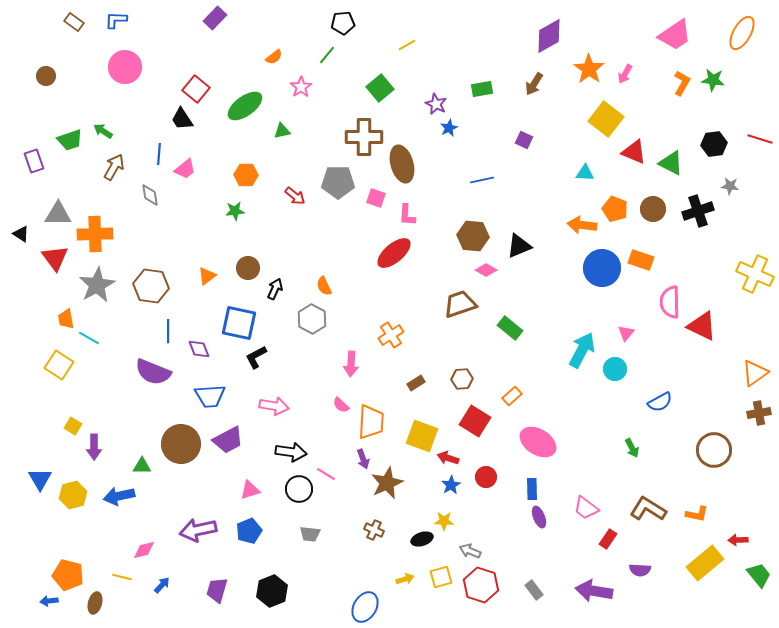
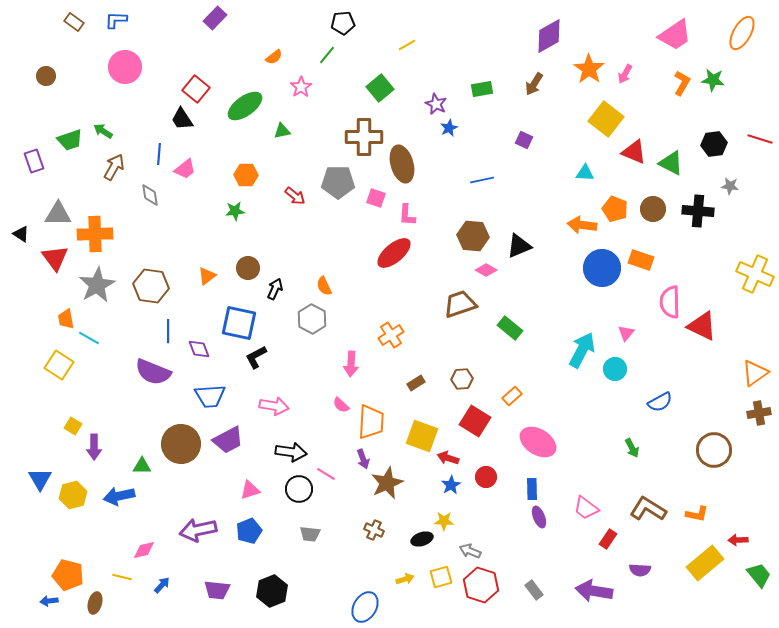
black cross at (698, 211): rotated 24 degrees clockwise
purple trapezoid at (217, 590): rotated 100 degrees counterclockwise
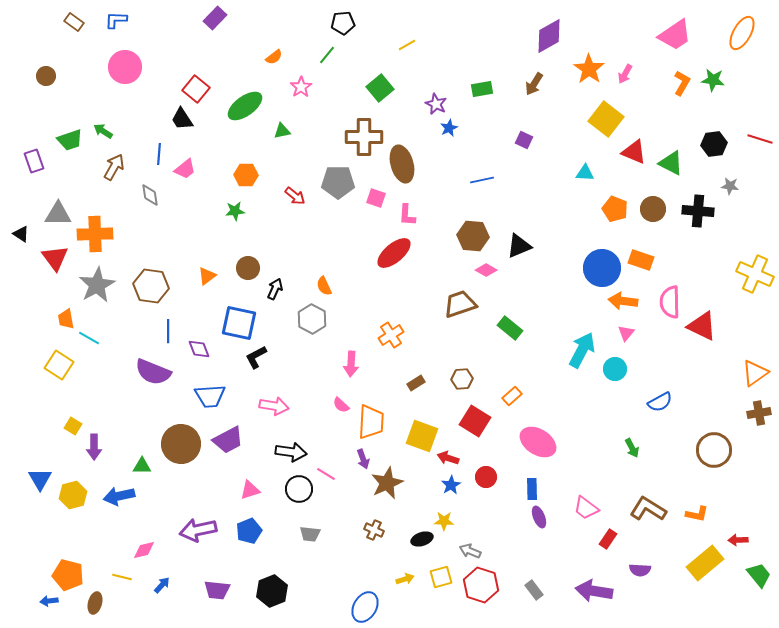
orange arrow at (582, 225): moved 41 px right, 76 px down
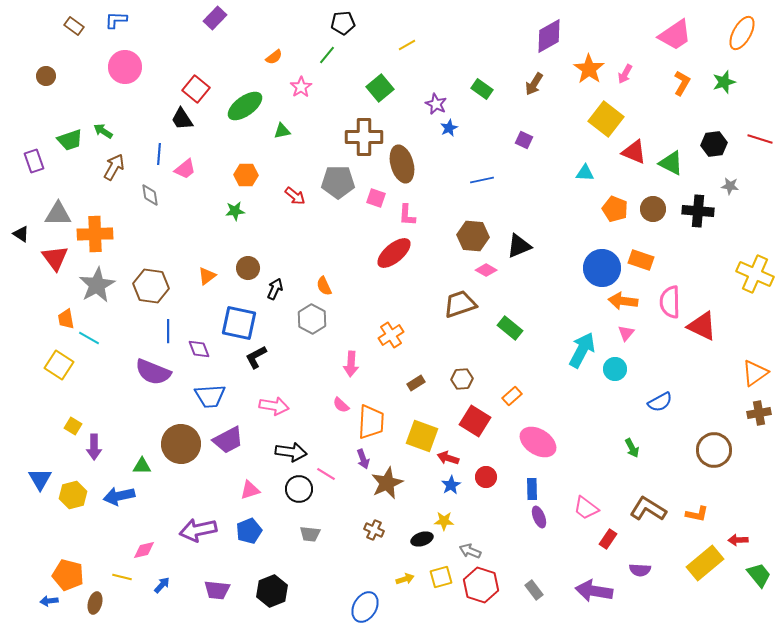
brown rectangle at (74, 22): moved 4 px down
green star at (713, 80): moved 11 px right, 2 px down; rotated 25 degrees counterclockwise
green rectangle at (482, 89): rotated 45 degrees clockwise
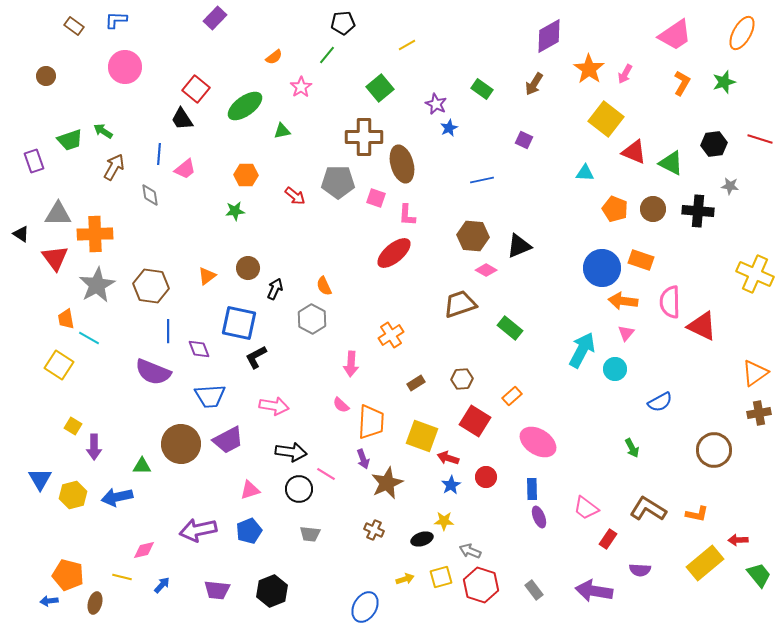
blue arrow at (119, 496): moved 2 px left, 1 px down
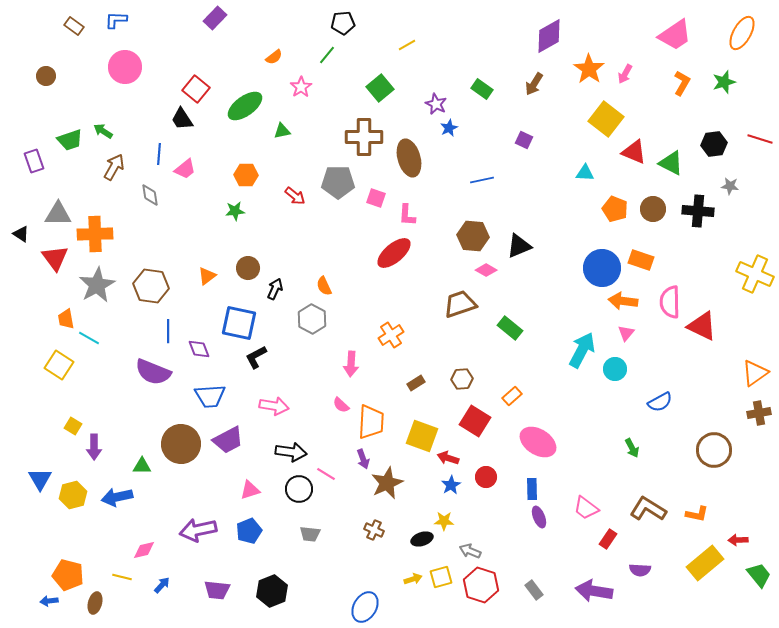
brown ellipse at (402, 164): moved 7 px right, 6 px up
yellow arrow at (405, 579): moved 8 px right
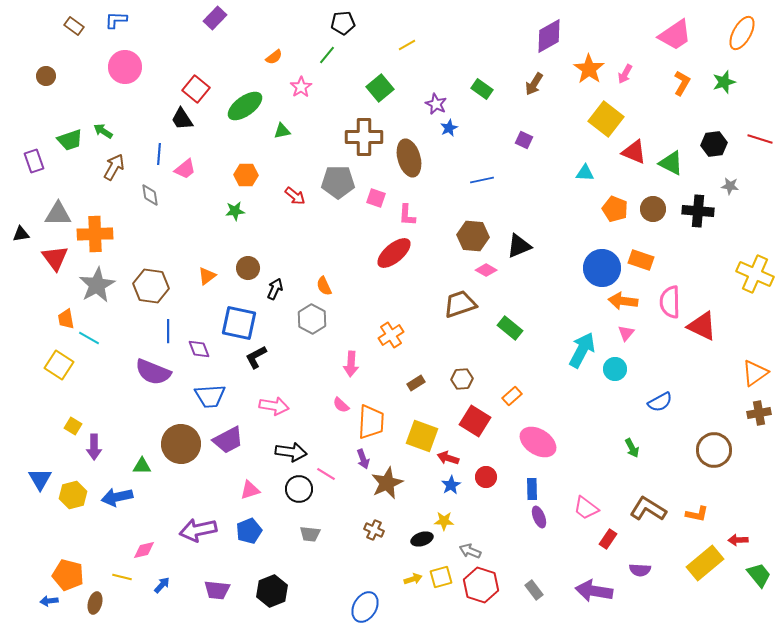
black triangle at (21, 234): rotated 42 degrees counterclockwise
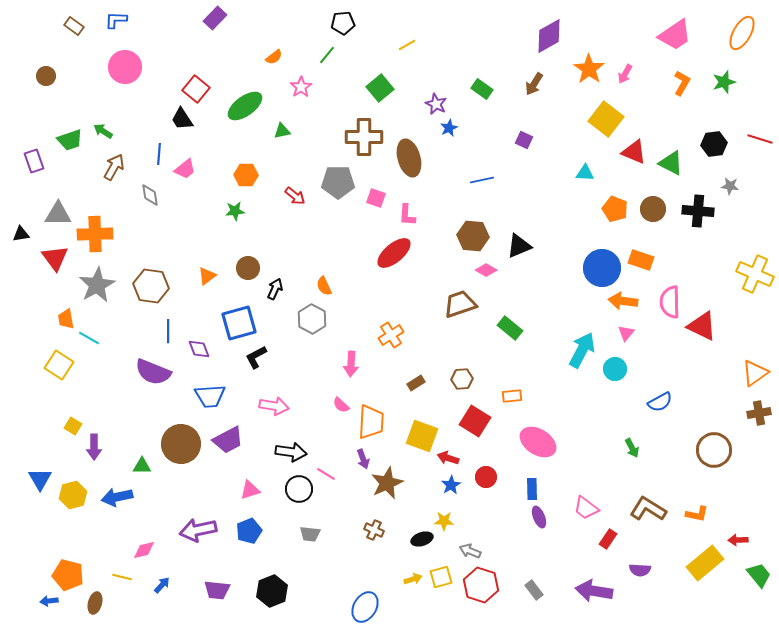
blue square at (239, 323): rotated 27 degrees counterclockwise
orange rectangle at (512, 396): rotated 36 degrees clockwise
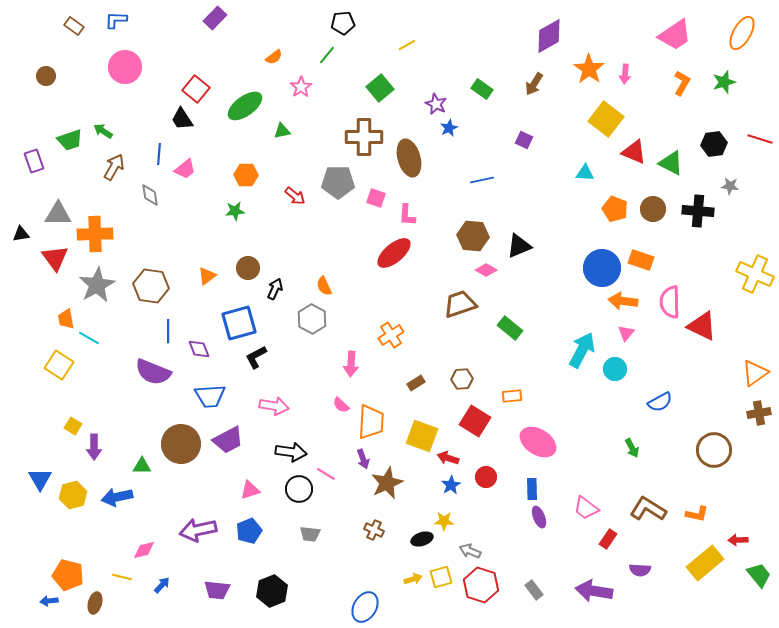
pink arrow at (625, 74): rotated 24 degrees counterclockwise
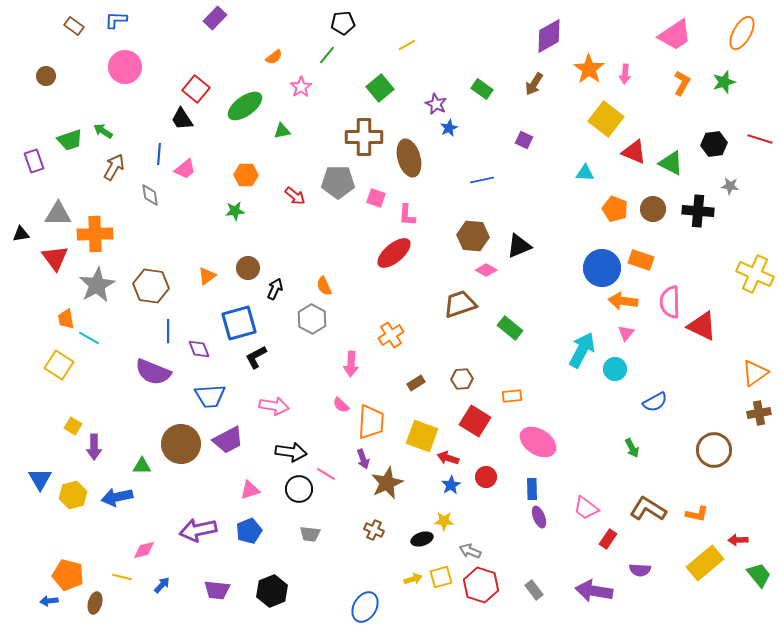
blue semicircle at (660, 402): moved 5 px left
